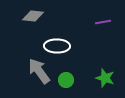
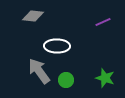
purple line: rotated 14 degrees counterclockwise
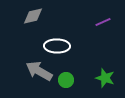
gray diamond: rotated 20 degrees counterclockwise
gray arrow: rotated 24 degrees counterclockwise
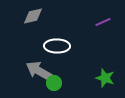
green circle: moved 12 px left, 3 px down
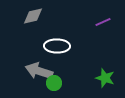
gray arrow: rotated 12 degrees counterclockwise
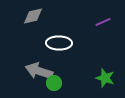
white ellipse: moved 2 px right, 3 px up
